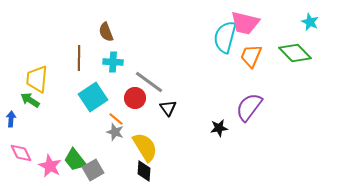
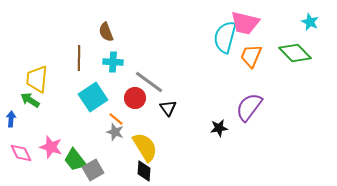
pink star: moved 1 px right, 19 px up; rotated 10 degrees counterclockwise
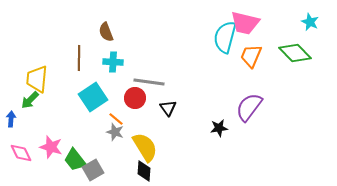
gray line: rotated 28 degrees counterclockwise
green arrow: rotated 78 degrees counterclockwise
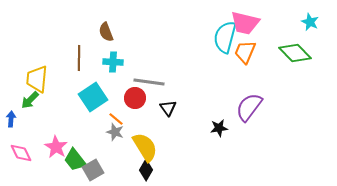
orange trapezoid: moved 6 px left, 4 px up
pink star: moved 5 px right; rotated 15 degrees clockwise
black diamond: moved 2 px right, 1 px up; rotated 25 degrees clockwise
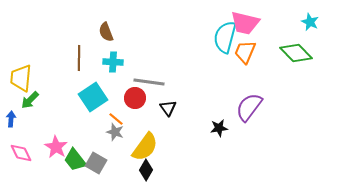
green diamond: moved 1 px right
yellow trapezoid: moved 16 px left, 1 px up
yellow semicircle: rotated 68 degrees clockwise
gray square: moved 3 px right, 7 px up; rotated 30 degrees counterclockwise
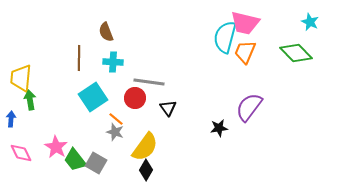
green arrow: rotated 126 degrees clockwise
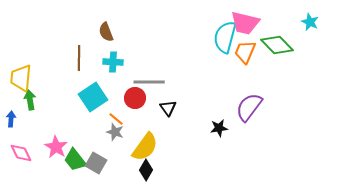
green diamond: moved 19 px left, 8 px up
gray line: rotated 8 degrees counterclockwise
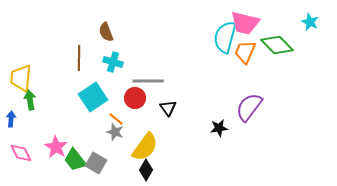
cyan cross: rotated 12 degrees clockwise
gray line: moved 1 px left, 1 px up
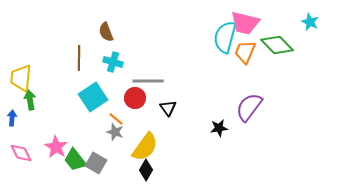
blue arrow: moved 1 px right, 1 px up
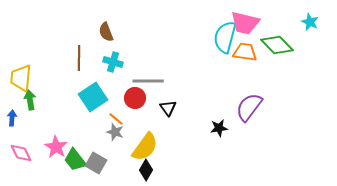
orange trapezoid: rotated 75 degrees clockwise
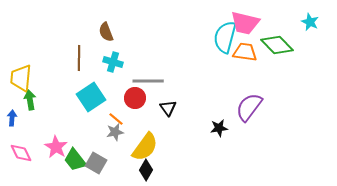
cyan square: moved 2 px left
gray star: rotated 30 degrees counterclockwise
